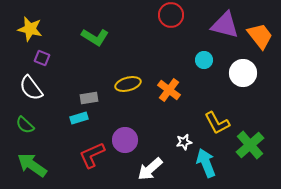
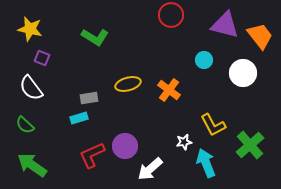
yellow L-shape: moved 4 px left, 2 px down
purple circle: moved 6 px down
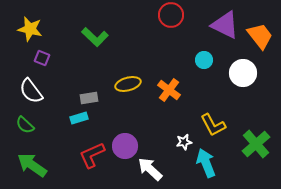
purple triangle: rotated 12 degrees clockwise
green L-shape: rotated 12 degrees clockwise
white semicircle: moved 3 px down
green cross: moved 6 px right, 1 px up
white arrow: rotated 84 degrees clockwise
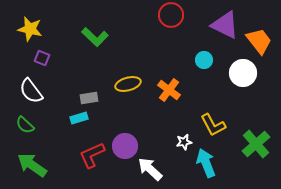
orange trapezoid: moved 1 px left, 5 px down
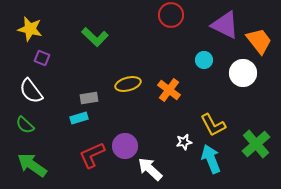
cyan arrow: moved 5 px right, 4 px up
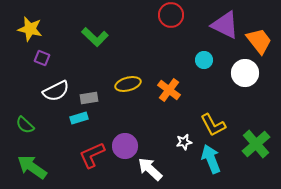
white circle: moved 2 px right
white semicircle: moved 25 px right; rotated 80 degrees counterclockwise
green arrow: moved 2 px down
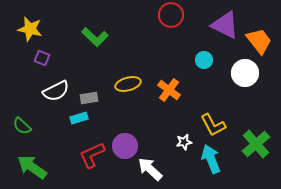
green semicircle: moved 3 px left, 1 px down
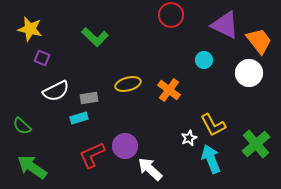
white circle: moved 4 px right
white star: moved 5 px right, 4 px up; rotated 14 degrees counterclockwise
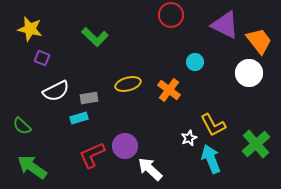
cyan circle: moved 9 px left, 2 px down
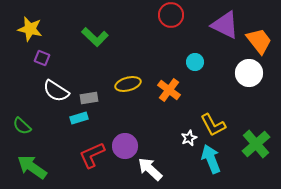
white semicircle: rotated 60 degrees clockwise
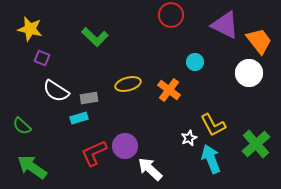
red L-shape: moved 2 px right, 2 px up
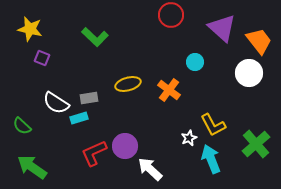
purple triangle: moved 3 px left, 3 px down; rotated 16 degrees clockwise
white semicircle: moved 12 px down
